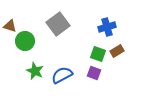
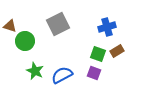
gray square: rotated 10 degrees clockwise
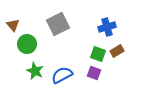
brown triangle: moved 3 px right, 1 px up; rotated 32 degrees clockwise
green circle: moved 2 px right, 3 px down
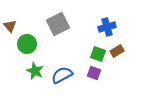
brown triangle: moved 3 px left, 1 px down
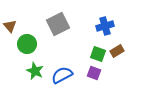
blue cross: moved 2 px left, 1 px up
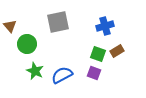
gray square: moved 2 px up; rotated 15 degrees clockwise
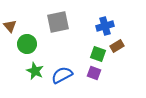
brown rectangle: moved 5 px up
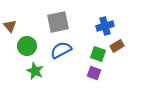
green circle: moved 2 px down
blue semicircle: moved 1 px left, 25 px up
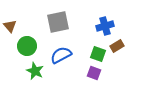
blue semicircle: moved 5 px down
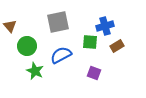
green square: moved 8 px left, 12 px up; rotated 14 degrees counterclockwise
